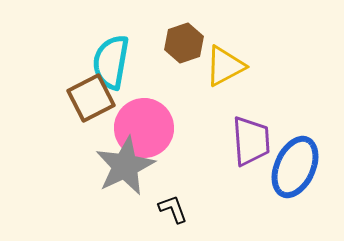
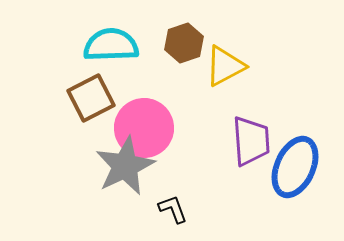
cyan semicircle: moved 17 px up; rotated 78 degrees clockwise
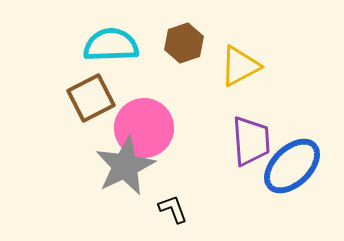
yellow triangle: moved 15 px right
blue ellipse: moved 3 px left, 1 px up; rotated 22 degrees clockwise
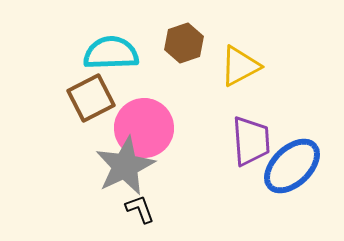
cyan semicircle: moved 8 px down
black L-shape: moved 33 px left
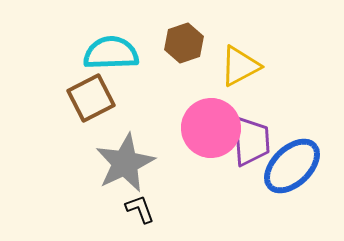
pink circle: moved 67 px right
gray star: moved 3 px up
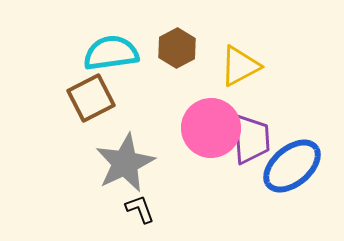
brown hexagon: moved 7 px left, 5 px down; rotated 9 degrees counterclockwise
cyan semicircle: rotated 6 degrees counterclockwise
purple trapezoid: moved 2 px up
blue ellipse: rotated 4 degrees clockwise
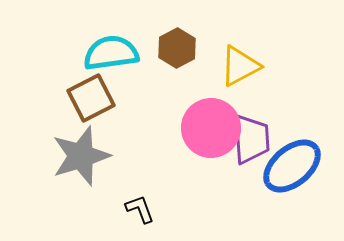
gray star: moved 44 px left, 7 px up; rotated 8 degrees clockwise
